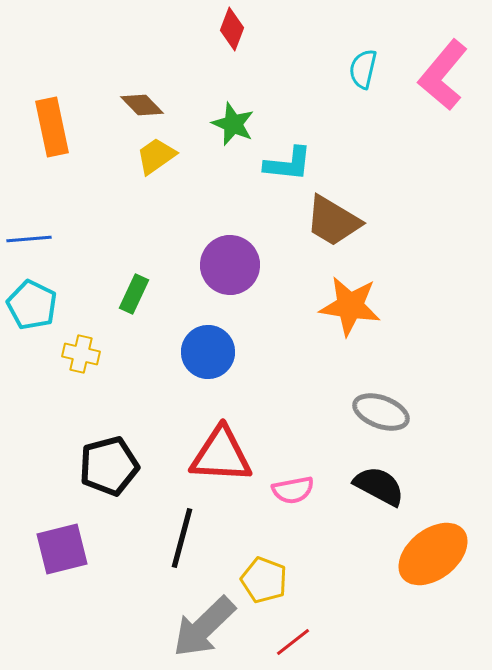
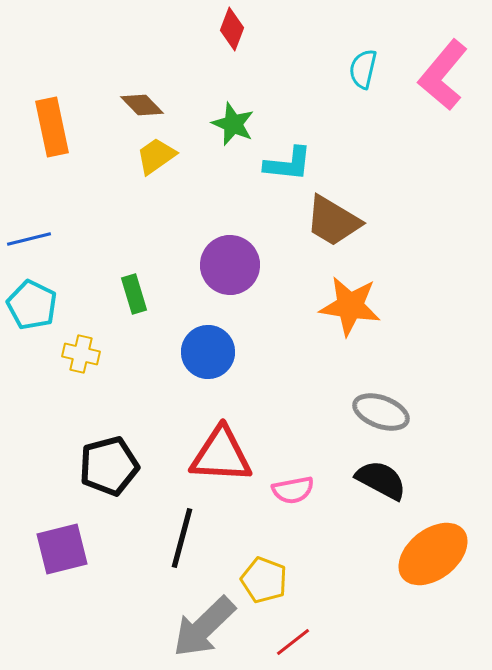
blue line: rotated 9 degrees counterclockwise
green rectangle: rotated 42 degrees counterclockwise
black semicircle: moved 2 px right, 6 px up
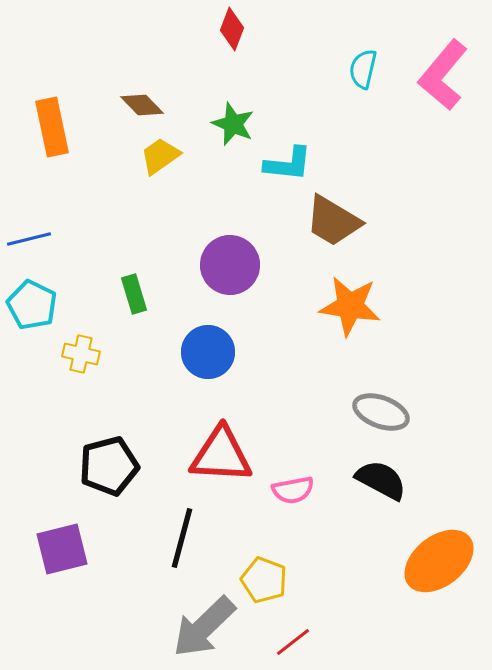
yellow trapezoid: moved 4 px right
orange ellipse: moved 6 px right, 7 px down
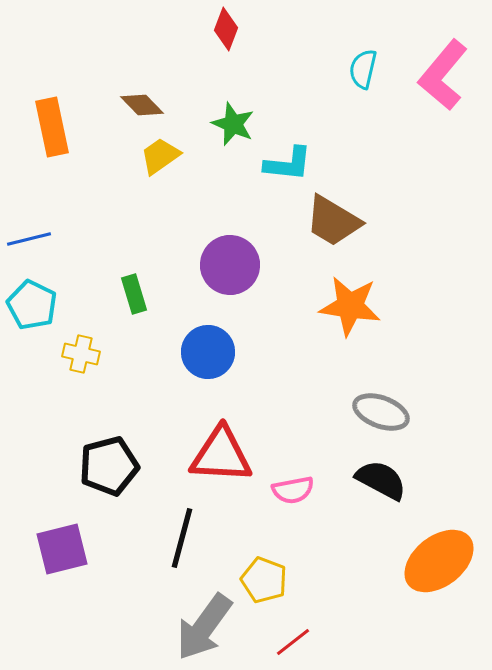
red diamond: moved 6 px left
gray arrow: rotated 10 degrees counterclockwise
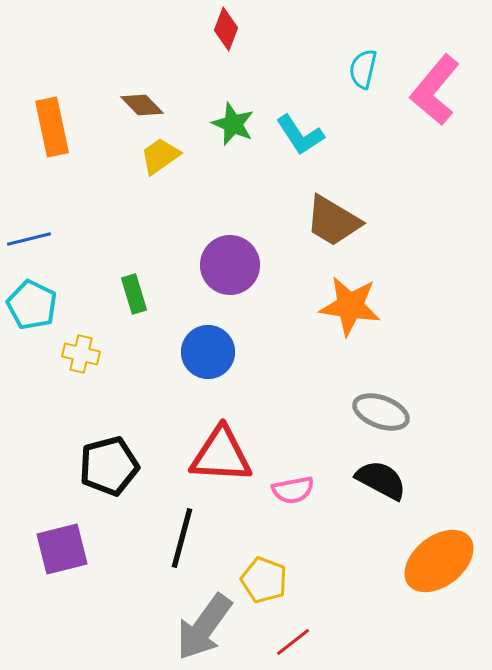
pink L-shape: moved 8 px left, 15 px down
cyan L-shape: moved 12 px right, 29 px up; rotated 51 degrees clockwise
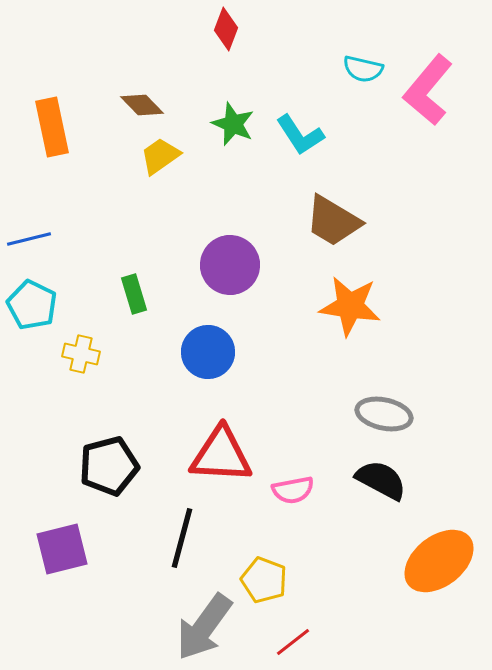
cyan semicircle: rotated 90 degrees counterclockwise
pink L-shape: moved 7 px left
gray ellipse: moved 3 px right, 2 px down; rotated 8 degrees counterclockwise
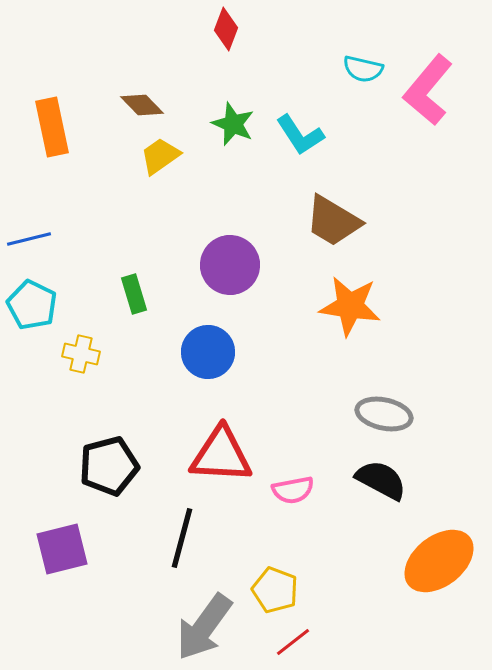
yellow pentagon: moved 11 px right, 10 px down
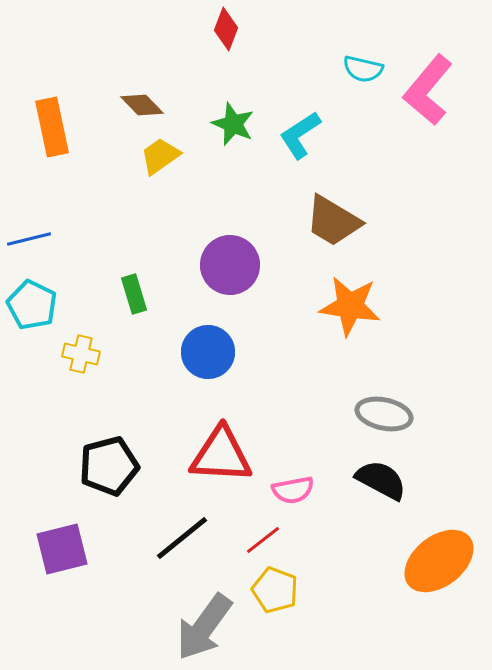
cyan L-shape: rotated 90 degrees clockwise
black line: rotated 36 degrees clockwise
red line: moved 30 px left, 102 px up
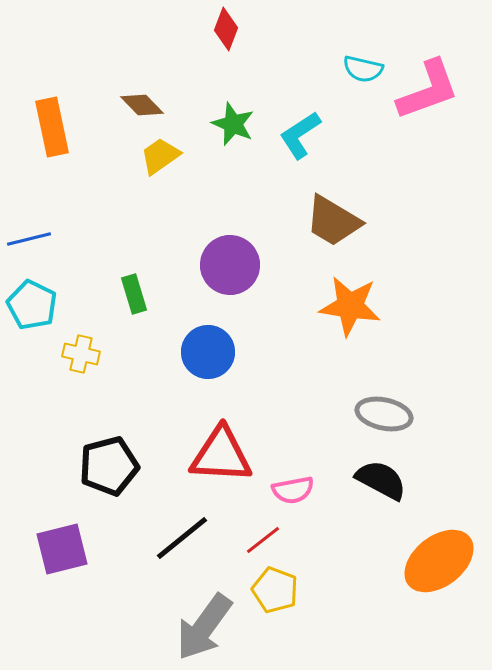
pink L-shape: rotated 150 degrees counterclockwise
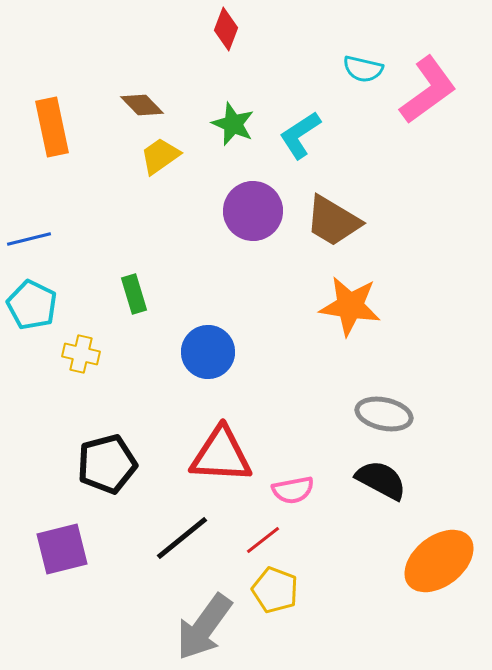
pink L-shape: rotated 16 degrees counterclockwise
purple circle: moved 23 px right, 54 px up
black pentagon: moved 2 px left, 2 px up
